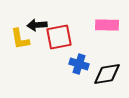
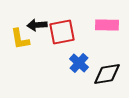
red square: moved 3 px right, 5 px up
blue cross: moved 1 px up; rotated 24 degrees clockwise
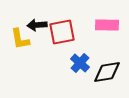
blue cross: moved 1 px right
black diamond: moved 2 px up
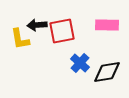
red square: moved 1 px up
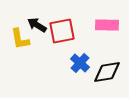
black arrow: rotated 36 degrees clockwise
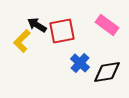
pink rectangle: rotated 35 degrees clockwise
yellow L-shape: moved 2 px right, 2 px down; rotated 55 degrees clockwise
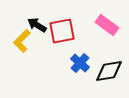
black diamond: moved 2 px right, 1 px up
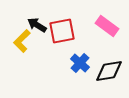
pink rectangle: moved 1 px down
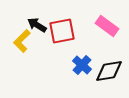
blue cross: moved 2 px right, 2 px down
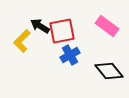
black arrow: moved 3 px right, 1 px down
blue cross: moved 12 px left, 10 px up; rotated 18 degrees clockwise
black diamond: rotated 60 degrees clockwise
